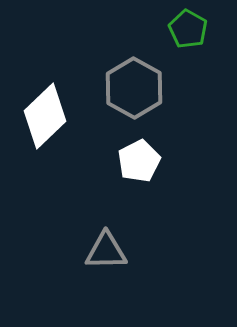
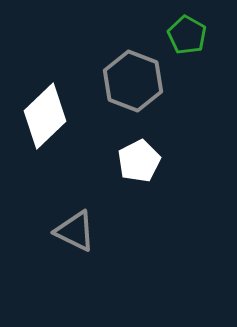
green pentagon: moved 1 px left, 6 px down
gray hexagon: moved 1 px left, 7 px up; rotated 8 degrees counterclockwise
gray triangle: moved 31 px left, 20 px up; rotated 27 degrees clockwise
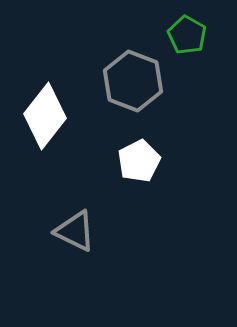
white diamond: rotated 8 degrees counterclockwise
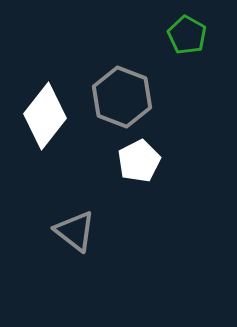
gray hexagon: moved 11 px left, 16 px down
gray triangle: rotated 12 degrees clockwise
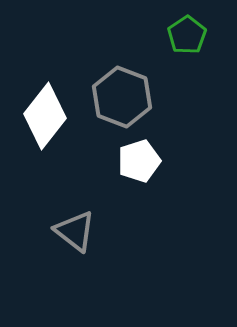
green pentagon: rotated 9 degrees clockwise
white pentagon: rotated 9 degrees clockwise
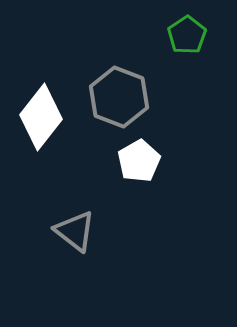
gray hexagon: moved 3 px left
white diamond: moved 4 px left, 1 px down
white pentagon: rotated 12 degrees counterclockwise
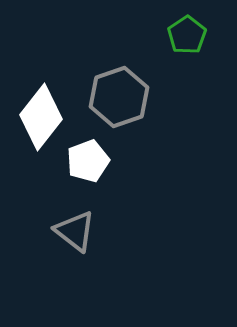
gray hexagon: rotated 20 degrees clockwise
white pentagon: moved 51 px left; rotated 9 degrees clockwise
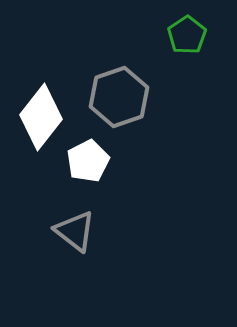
white pentagon: rotated 6 degrees counterclockwise
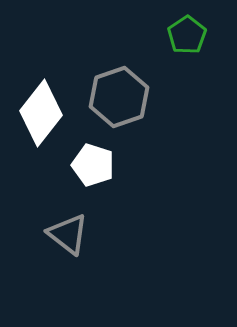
white diamond: moved 4 px up
white pentagon: moved 5 px right, 4 px down; rotated 27 degrees counterclockwise
gray triangle: moved 7 px left, 3 px down
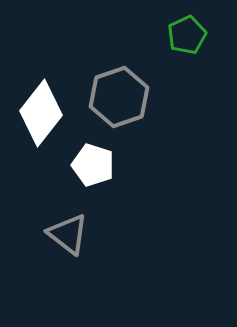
green pentagon: rotated 9 degrees clockwise
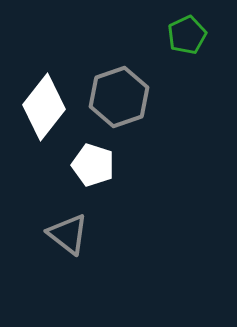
white diamond: moved 3 px right, 6 px up
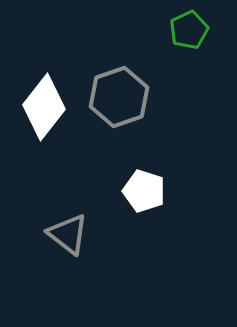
green pentagon: moved 2 px right, 5 px up
white pentagon: moved 51 px right, 26 px down
